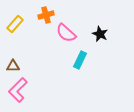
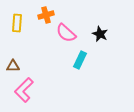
yellow rectangle: moved 2 px right, 1 px up; rotated 36 degrees counterclockwise
pink L-shape: moved 6 px right
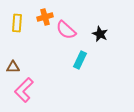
orange cross: moved 1 px left, 2 px down
pink semicircle: moved 3 px up
brown triangle: moved 1 px down
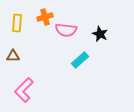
pink semicircle: rotated 35 degrees counterclockwise
cyan rectangle: rotated 24 degrees clockwise
brown triangle: moved 11 px up
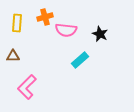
pink L-shape: moved 3 px right, 3 px up
